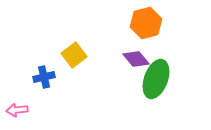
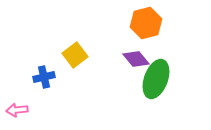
yellow square: moved 1 px right
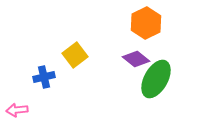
orange hexagon: rotated 12 degrees counterclockwise
purple diamond: rotated 12 degrees counterclockwise
green ellipse: rotated 9 degrees clockwise
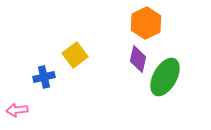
purple diamond: moved 2 px right; rotated 64 degrees clockwise
green ellipse: moved 9 px right, 2 px up
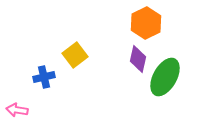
pink arrow: rotated 15 degrees clockwise
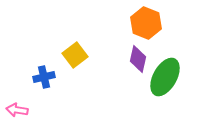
orange hexagon: rotated 12 degrees counterclockwise
